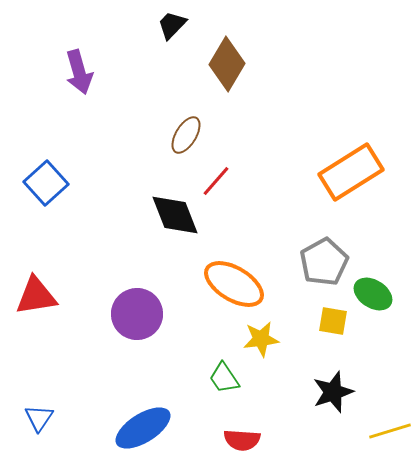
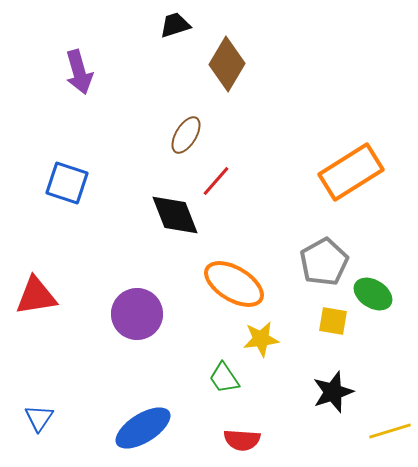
black trapezoid: moved 3 px right; rotated 28 degrees clockwise
blue square: moved 21 px right; rotated 30 degrees counterclockwise
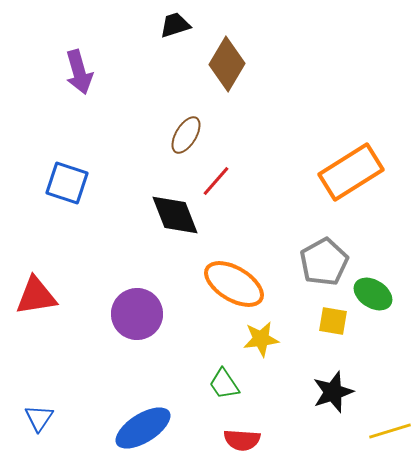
green trapezoid: moved 6 px down
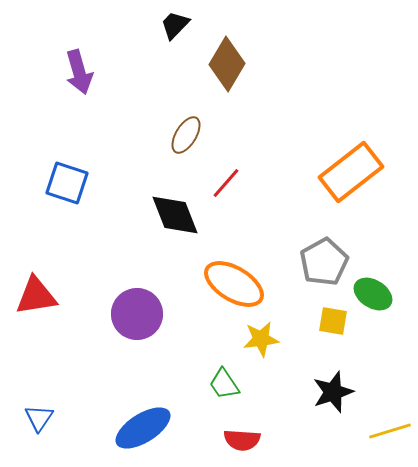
black trapezoid: rotated 28 degrees counterclockwise
orange rectangle: rotated 6 degrees counterclockwise
red line: moved 10 px right, 2 px down
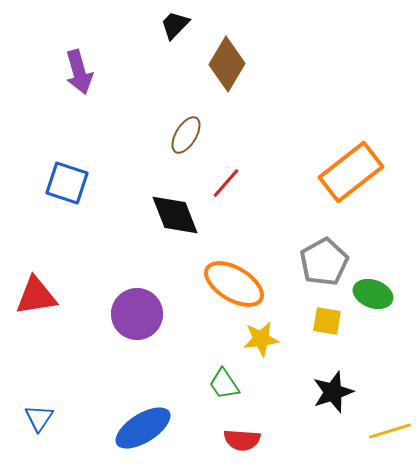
green ellipse: rotated 12 degrees counterclockwise
yellow square: moved 6 px left
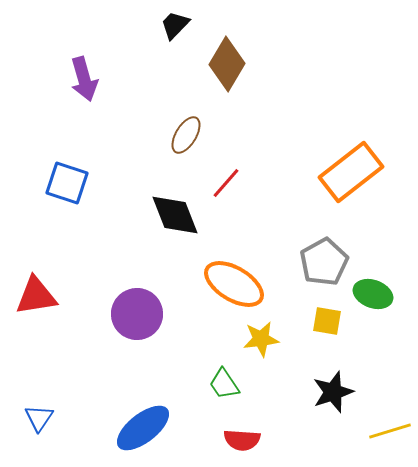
purple arrow: moved 5 px right, 7 px down
blue ellipse: rotated 6 degrees counterclockwise
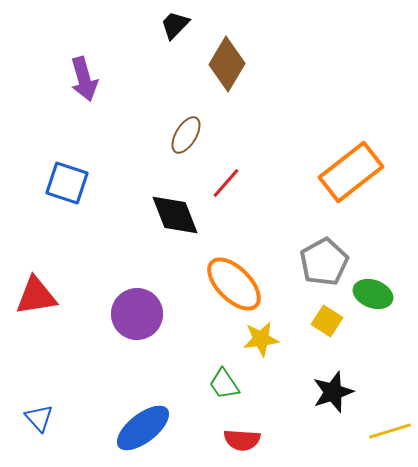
orange ellipse: rotated 14 degrees clockwise
yellow square: rotated 24 degrees clockwise
blue triangle: rotated 16 degrees counterclockwise
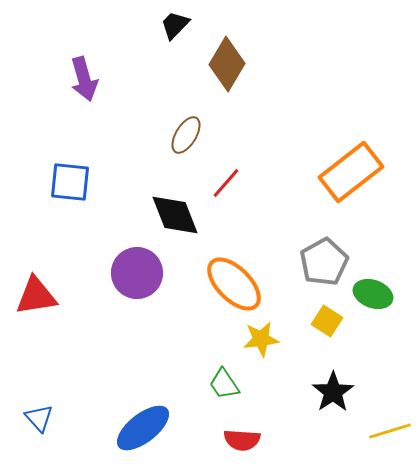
blue square: moved 3 px right, 1 px up; rotated 12 degrees counterclockwise
purple circle: moved 41 px up
black star: rotated 15 degrees counterclockwise
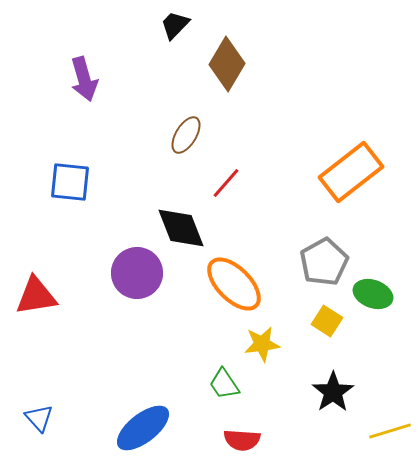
black diamond: moved 6 px right, 13 px down
yellow star: moved 1 px right, 5 px down
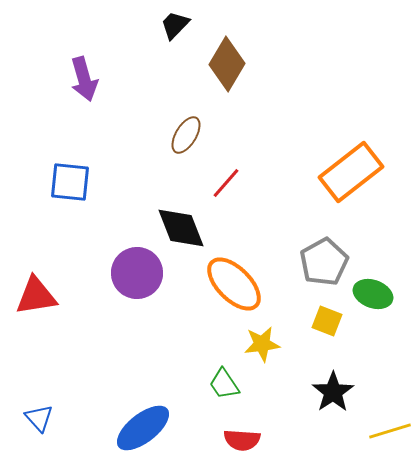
yellow square: rotated 12 degrees counterclockwise
